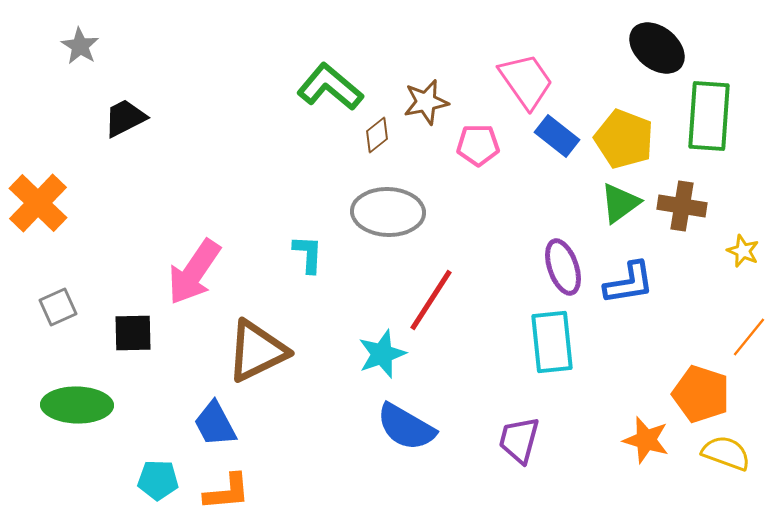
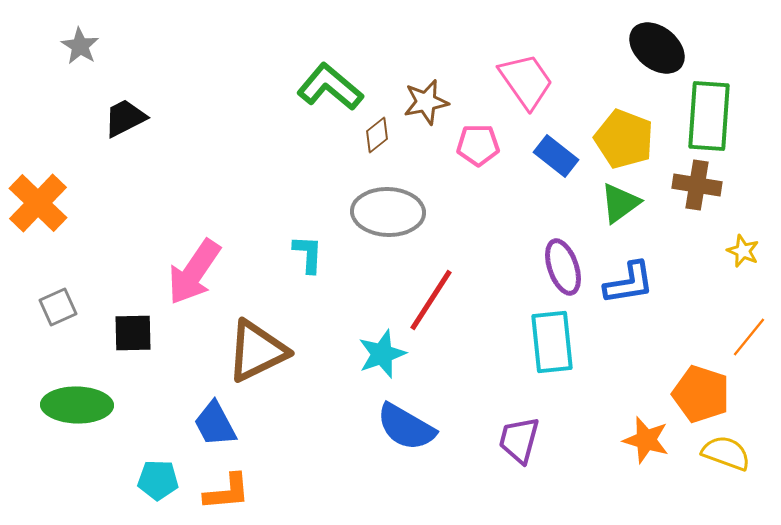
blue rectangle: moved 1 px left, 20 px down
brown cross: moved 15 px right, 21 px up
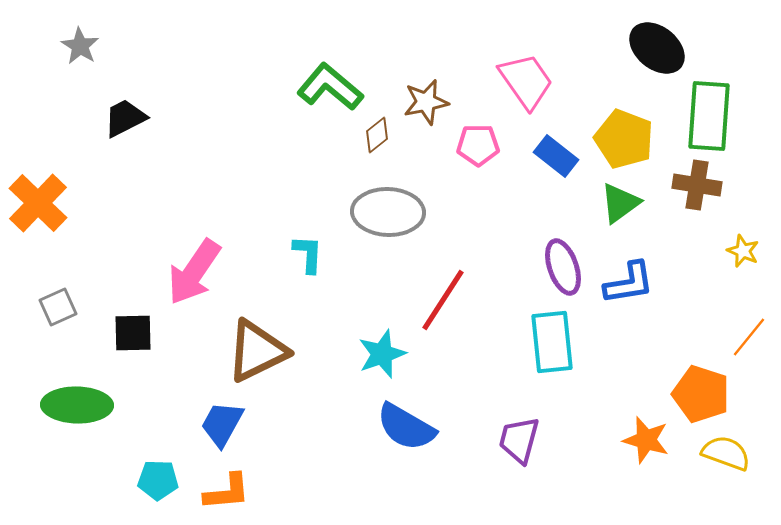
red line: moved 12 px right
blue trapezoid: moved 7 px right; rotated 57 degrees clockwise
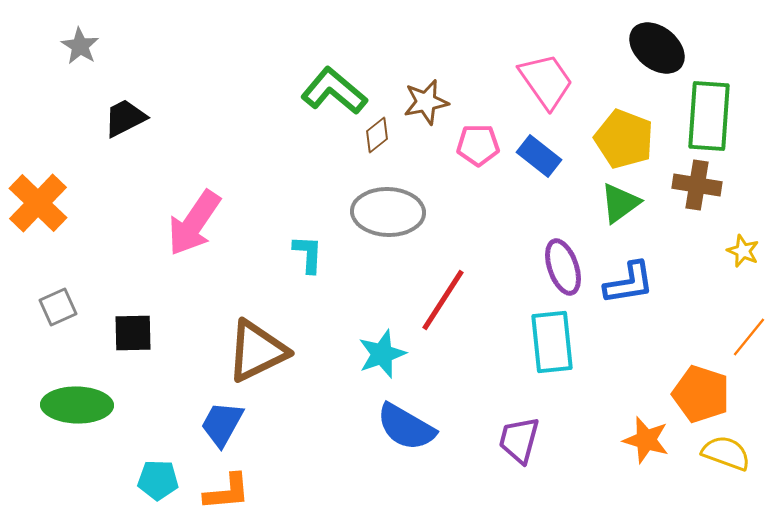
pink trapezoid: moved 20 px right
green L-shape: moved 4 px right, 4 px down
blue rectangle: moved 17 px left
pink arrow: moved 49 px up
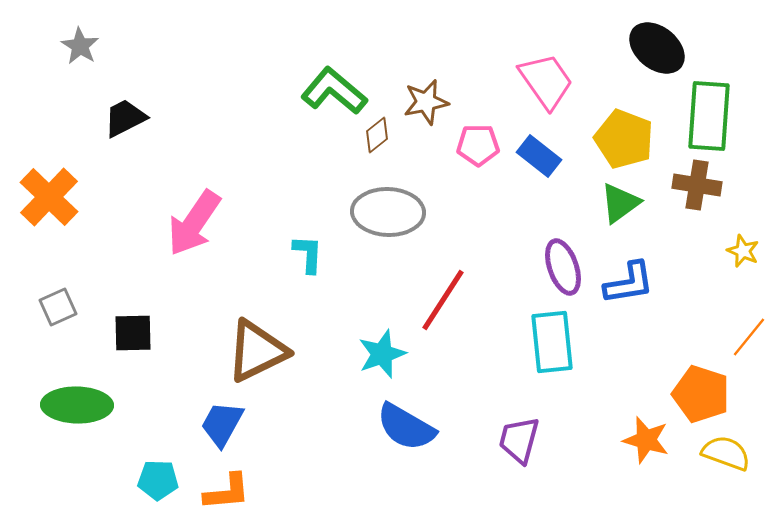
orange cross: moved 11 px right, 6 px up
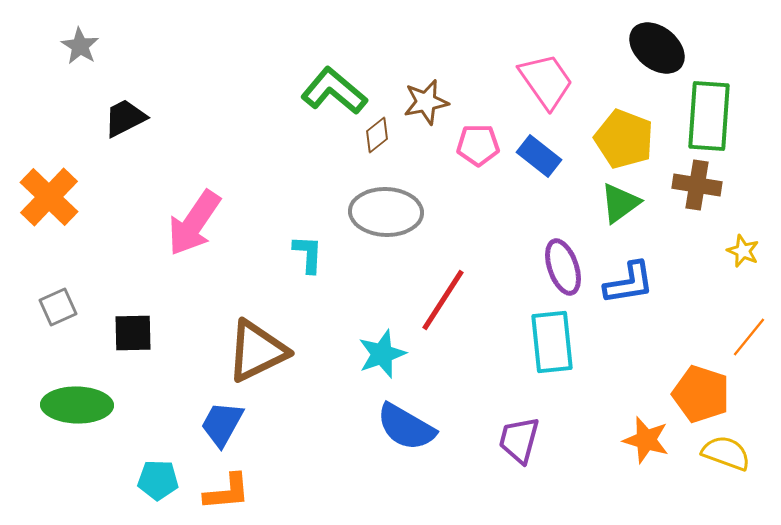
gray ellipse: moved 2 px left
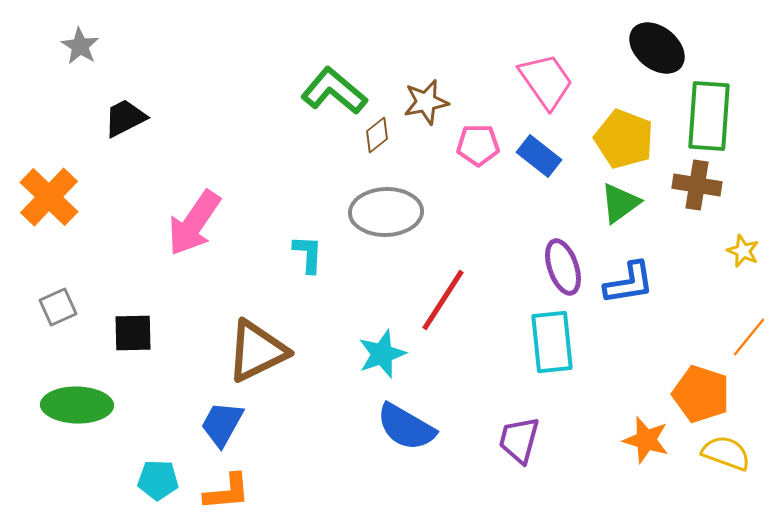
gray ellipse: rotated 4 degrees counterclockwise
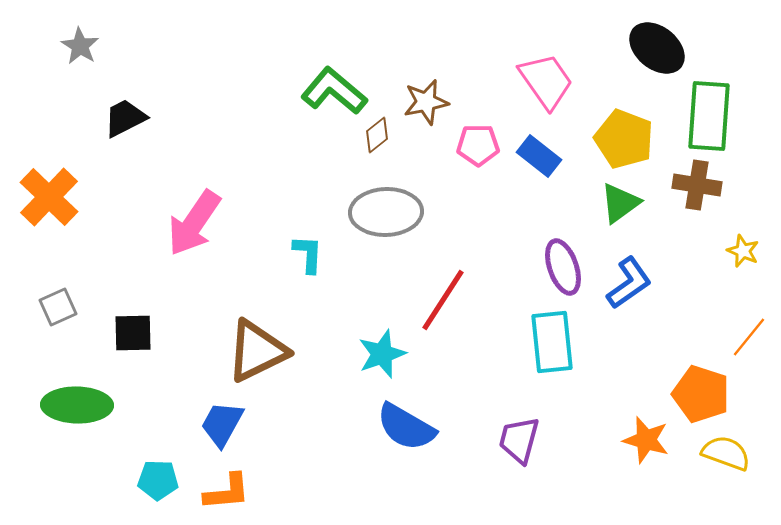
blue L-shape: rotated 26 degrees counterclockwise
